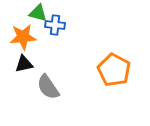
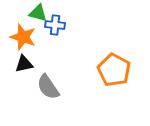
orange star: rotated 24 degrees clockwise
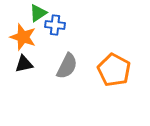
green triangle: rotated 48 degrees counterclockwise
gray semicircle: moved 19 px right, 21 px up; rotated 120 degrees counterclockwise
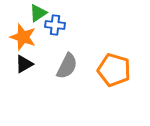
black triangle: rotated 18 degrees counterclockwise
orange pentagon: rotated 12 degrees counterclockwise
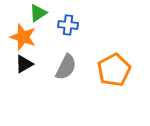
blue cross: moved 13 px right
gray semicircle: moved 1 px left, 1 px down
orange pentagon: rotated 28 degrees clockwise
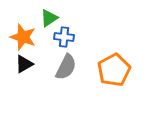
green triangle: moved 11 px right, 5 px down
blue cross: moved 4 px left, 12 px down
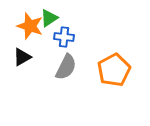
orange star: moved 7 px right, 11 px up
black triangle: moved 2 px left, 7 px up
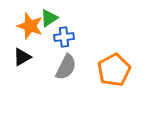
blue cross: rotated 12 degrees counterclockwise
